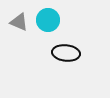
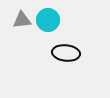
gray triangle: moved 3 px right, 2 px up; rotated 30 degrees counterclockwise
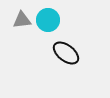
black ellipse: rotated 32 degrees clockwise
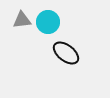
cyan circle: moved 2 px down
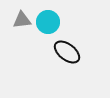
black ellipse: moved 1 px right, 1 px up
